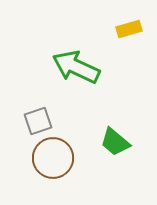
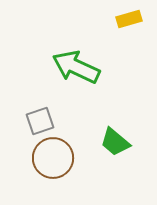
yellow rectangle: moved 10 px up
gray square: moved 2 px right
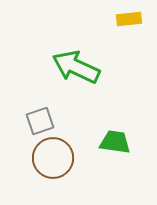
yellow rectangle: rotated 10 degrees clockwise
green trapezoid: rotated 148 degrees clockwise
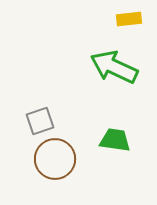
green arrow: moved 38 px right
green trapezoid: moved 2 px up
brown circle: moved 2 px right, 1 px down
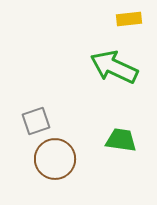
gray square: moved 4 px left
green trapezoid: moved 6 px right
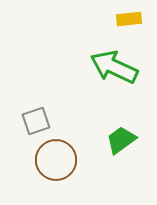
green trapezoid: rotated 44 degrees counterclockwise
brown circle: moved 1 px right, 1 px down
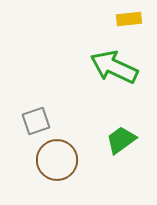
brown circle: moved 1 px right
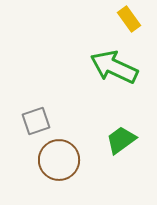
yellow rectangle: rotated 60 degrees clockwise
brown circle: moved 2 px right
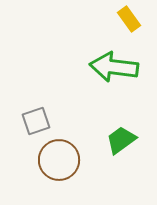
green arrow: rotated 18 degrees counterclockwise
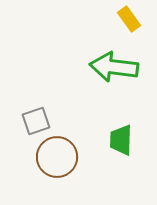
green trapezoid: rotated 52 degrees counterclockwise
brown circle: moved 2 px left, 3 px up
